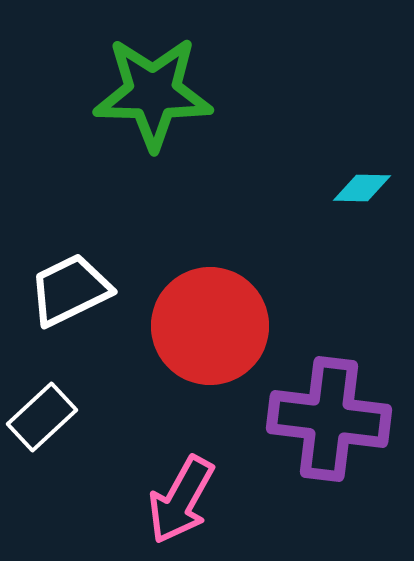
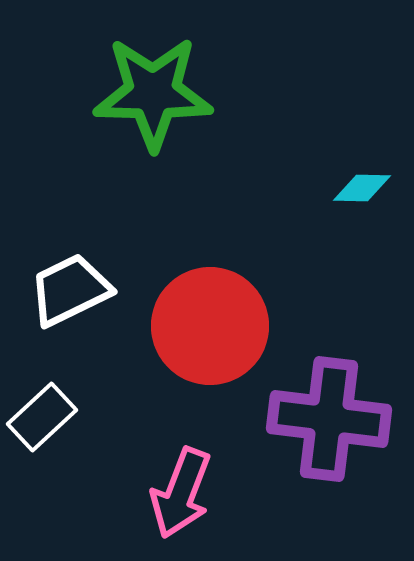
pink arrow: moved 7 px up; rotated 8 degrees counterclockwise
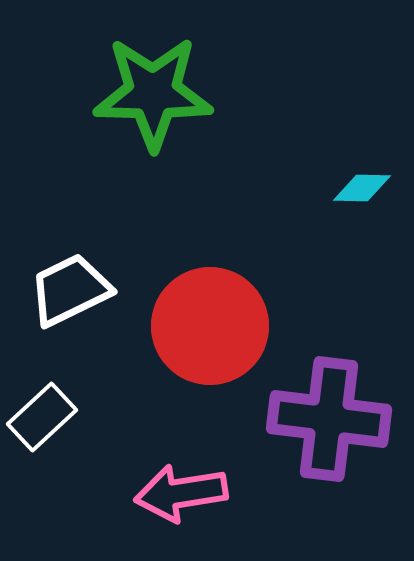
pink arrow: rotated 60 degrees clockwise
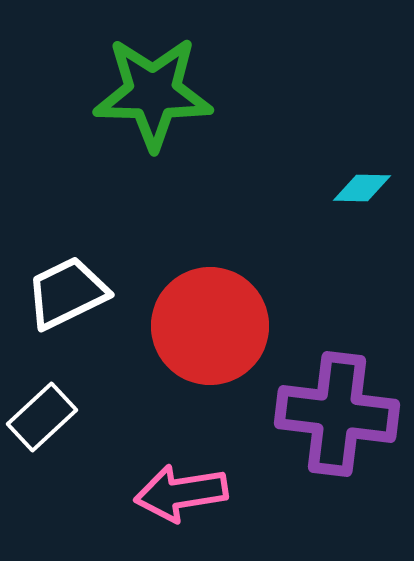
white trapezoid: moved 3 px left, 3 px down
purple cross: moved 8 px right, 5 px up
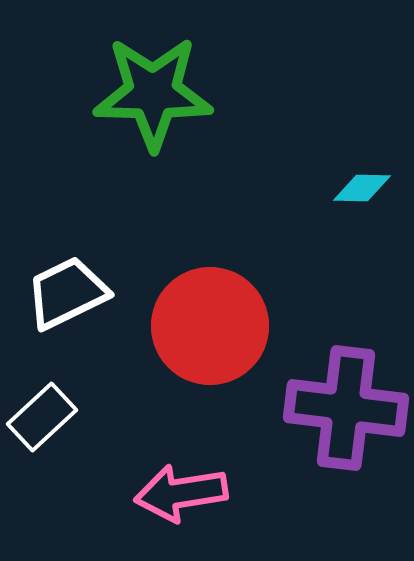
purple cross: moved 9 px right, 6 px up
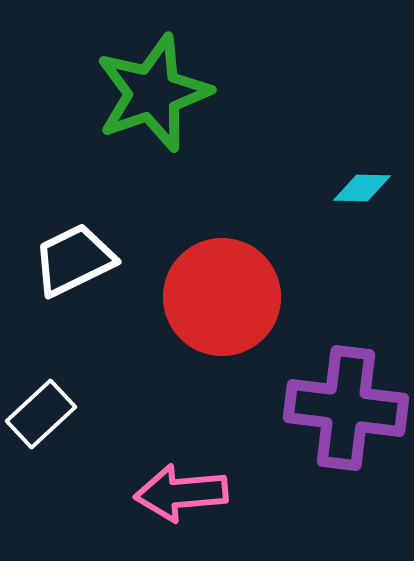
green star: rotated 20 degrees counterclockwise
white trapezoid: moved 7 px right, 33 px up
red circle: moved 12 px right, 29 px up
white rectangle: moved 1 px left, 3 px up
pink arrow: rotated 4 degrees clockwise
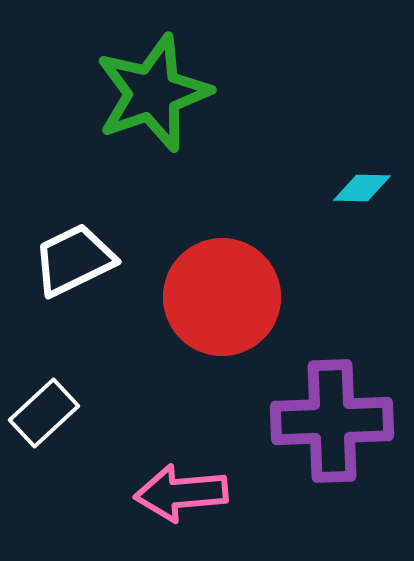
purple cross: moved 14 px left, 13 px down; rotated 9 degrees counterclockwise
white rectangle: moved 3 px right, 1 px up
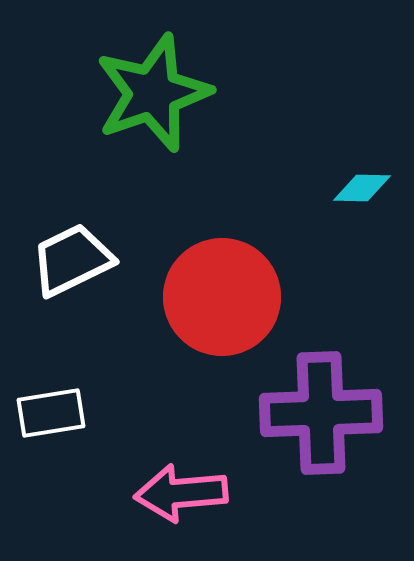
white trapezoid: moved 2 px left
white rectangle: moved 7 px right; rotated 34 degrees clockwise
purple cross: moved 11 px left, 8 px up
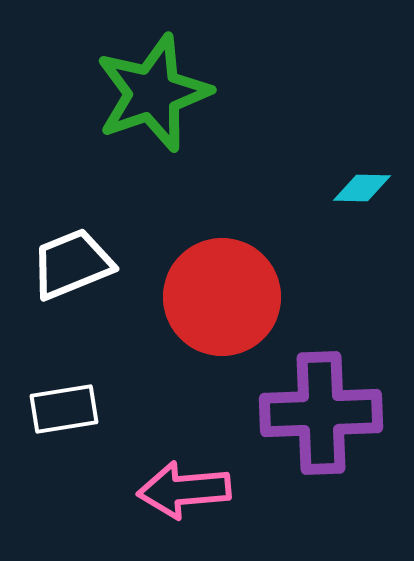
white trapezoid: moved 4 px down; rotated 4 degrees clockwise
white rectangle: moved 13 px right, 4 px up
pink arrow: moved 3 px right, 3 px up
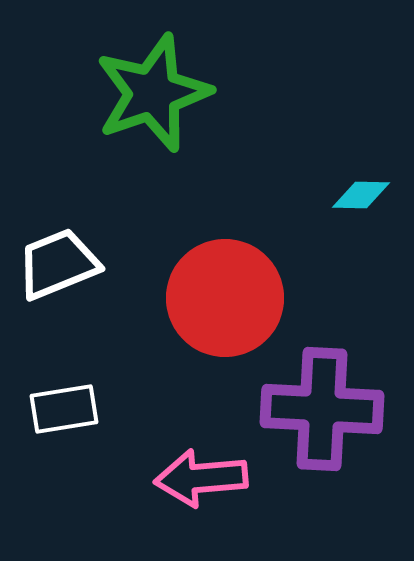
cyan diamond: moved 1 px left, 7 px down
white trapezoid: moved 14 px left
red circle: moved 3 px right, 1 px down
purple cross: moved 1 px right, 4 px up; rotated 5 degrees clockwise
pink arrow: moved 17 px right, 12 px up
